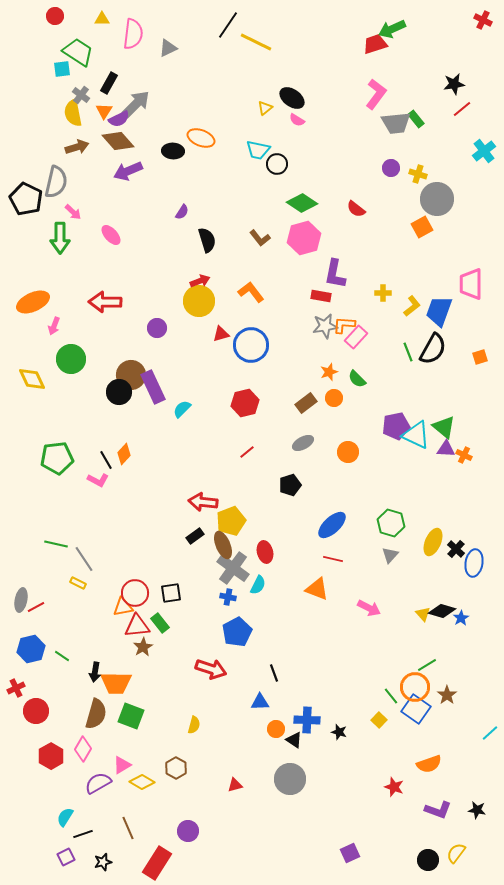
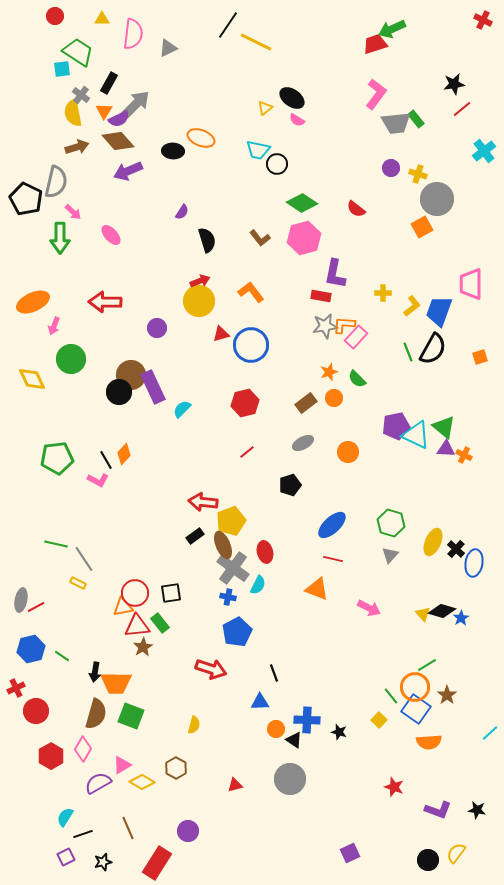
orange semicircle at (429, 764): moved 22 px up; rotated 15 degrees clockwise
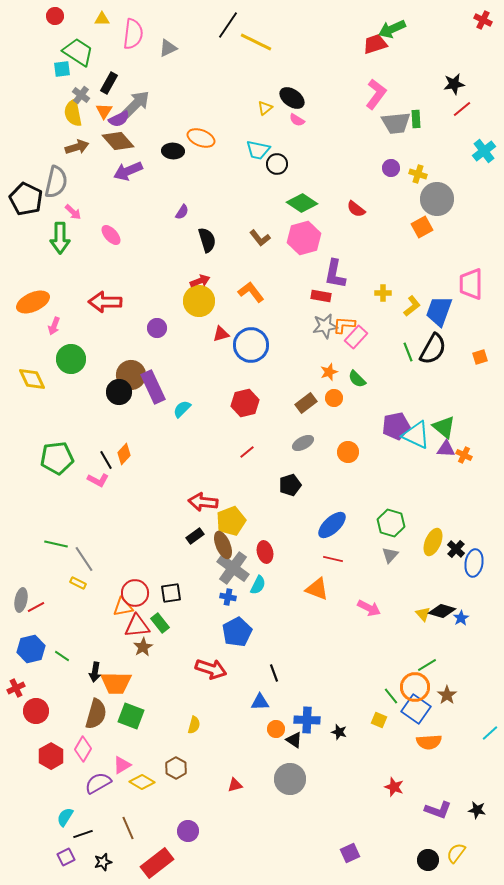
green rectangle at (416, 119): rotated 36 degrees clockwise
yellow square at (379, 720): rotated 21 degrees counterclockwise
red rectangle at (157, 863): rotated 20 degrees clockwise
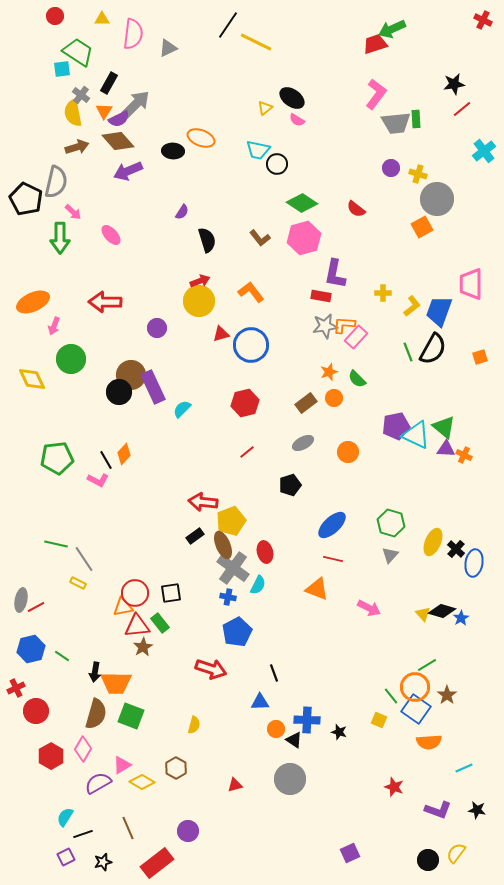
cyan line at (490, 733): moved 26 px left, 35 px down; rotated 18 degrees clockwise
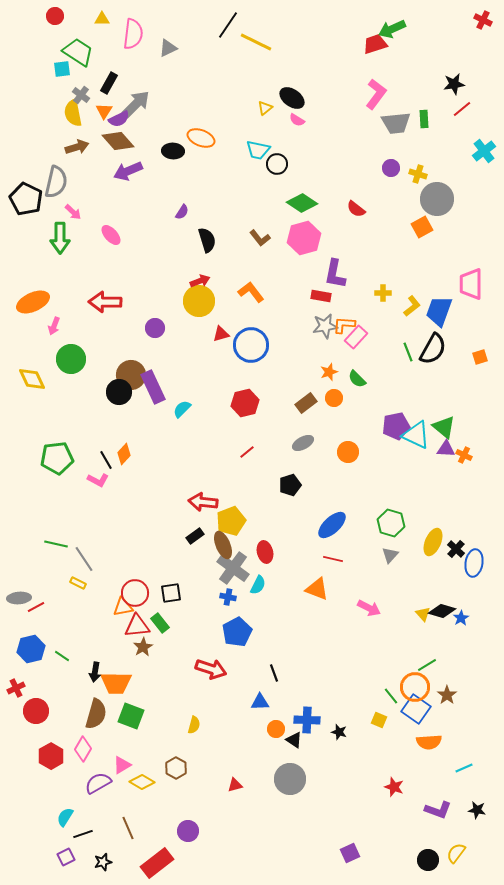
green rectangle at (416, 119): moved 8 px right
purple circle at (157, 328): moved 2 px left
gray ellipse at (21, 600): moved 2 px left, 2 px up; rotated 75 degrees clockwise
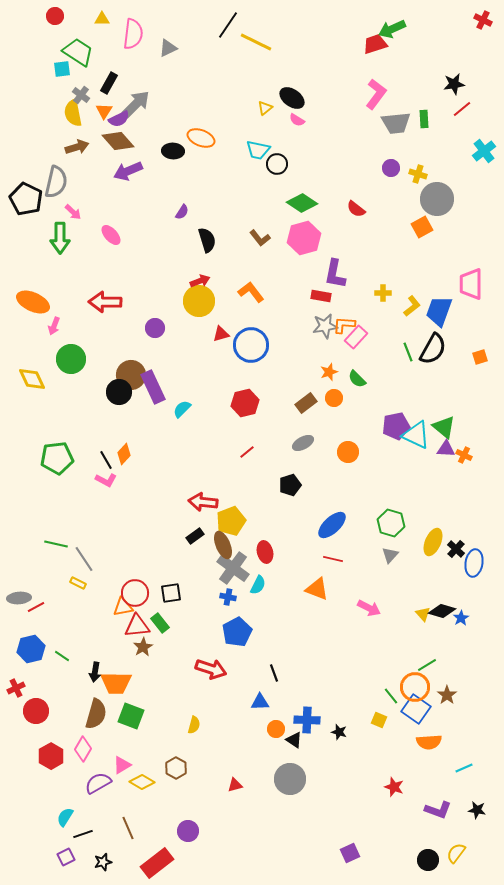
orange ellipse at (33, 302): rotated 48 degrees clockwise
pink L-shape at (98, 480): moved 8 px right
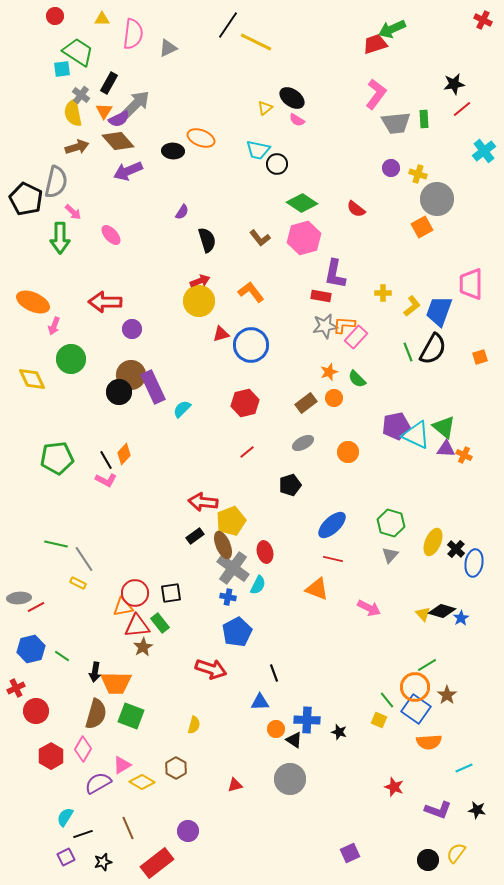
purple circle at (155, 328): moved 23 px left, 1 px down
green line at (391, 696): moved 4 px left, 4 px down
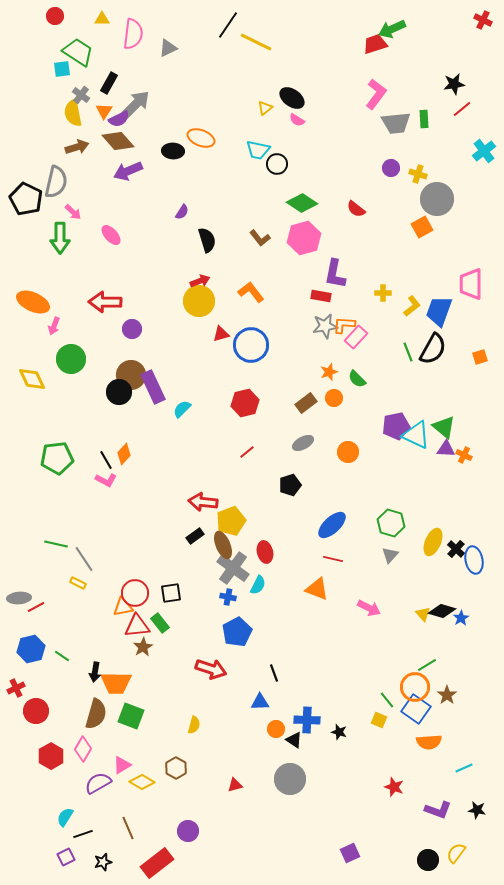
blue ellipse at (474, 563): moved 3 px up; rotated 20 degrees counterclockwise
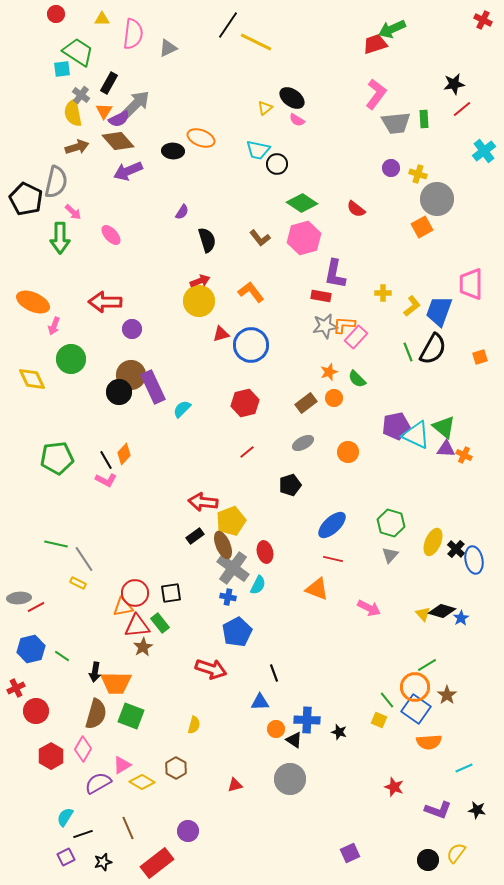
red circle at (55, 16): moved 1 px right, 2 px up
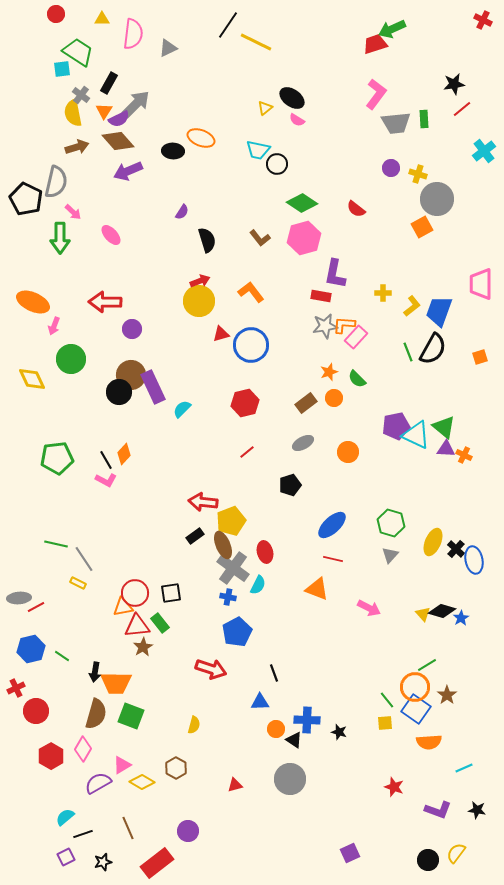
pink trapezoid at (471, 284): moved 10 px right
yellow square at (379, 720): moved 6 px right, 3 px down; rotated 28 degrees counterclockwise
cyan semicircle at (65, 817): rotated 18 degrees clockwise
